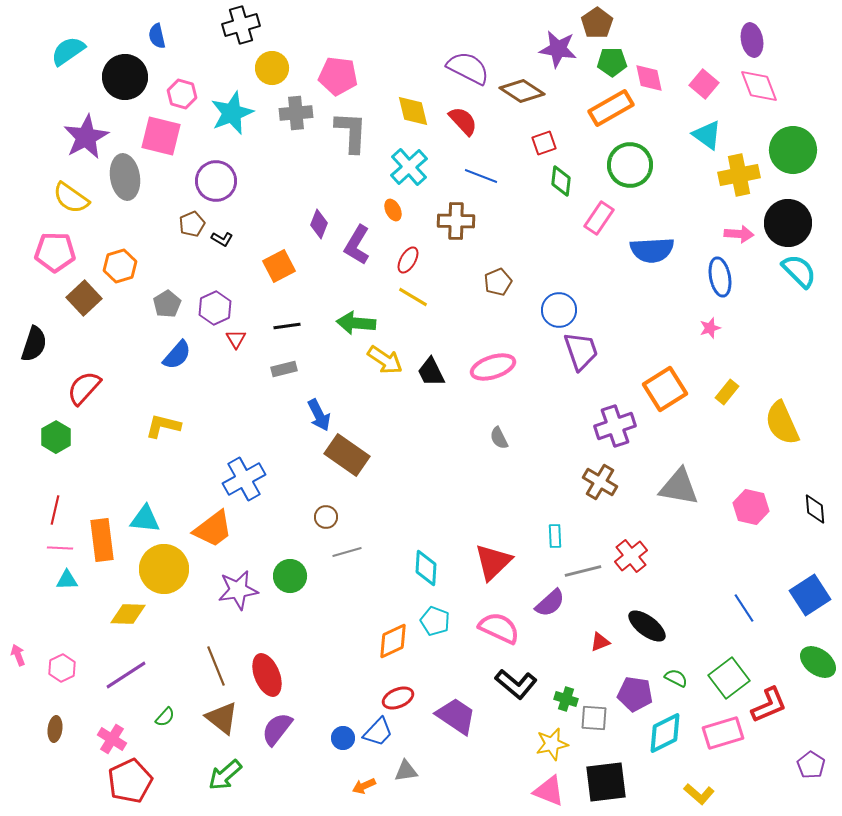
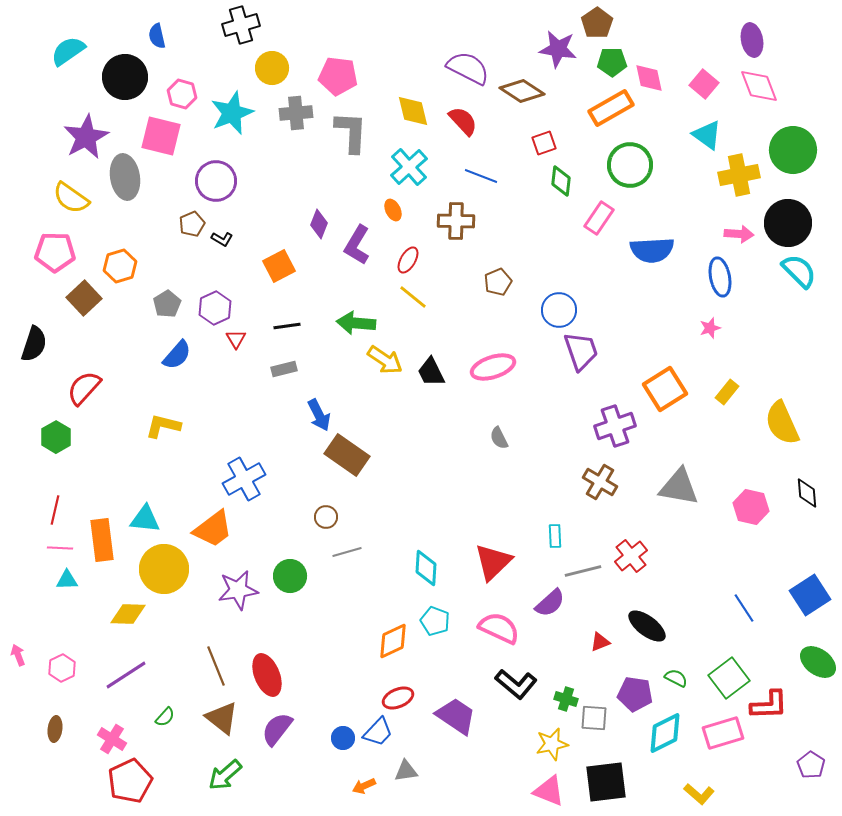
yellow line at (413, 297): rotated 8 degrees clockwise
black diamond at (815, 509): moved 8 px left, 16 px up
red L-shape at (769, 705): rotated 21 degrees clockwise
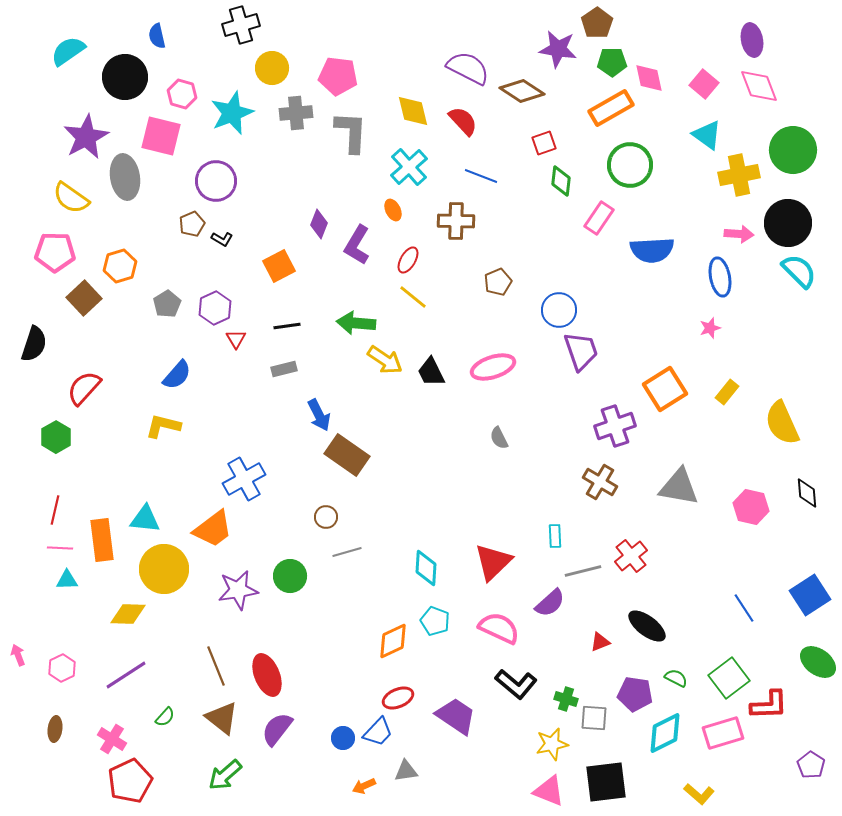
blue semicircle at (177, 355): moved 20 px down
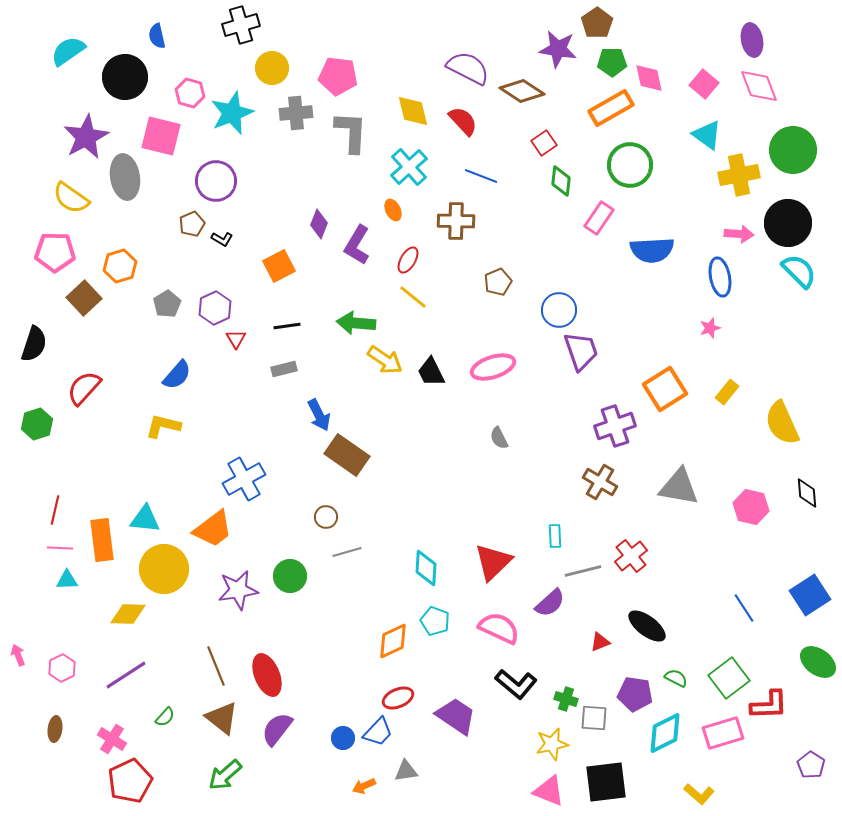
pink hexagon at (182, 94): moved 8 px right, 1 px up
red square at (544, 143): rotated 15 degrees counterclockwise
green hexagon at (56, 437): moved 19 px left, 13 px up; rotated 12 degrees clockwise
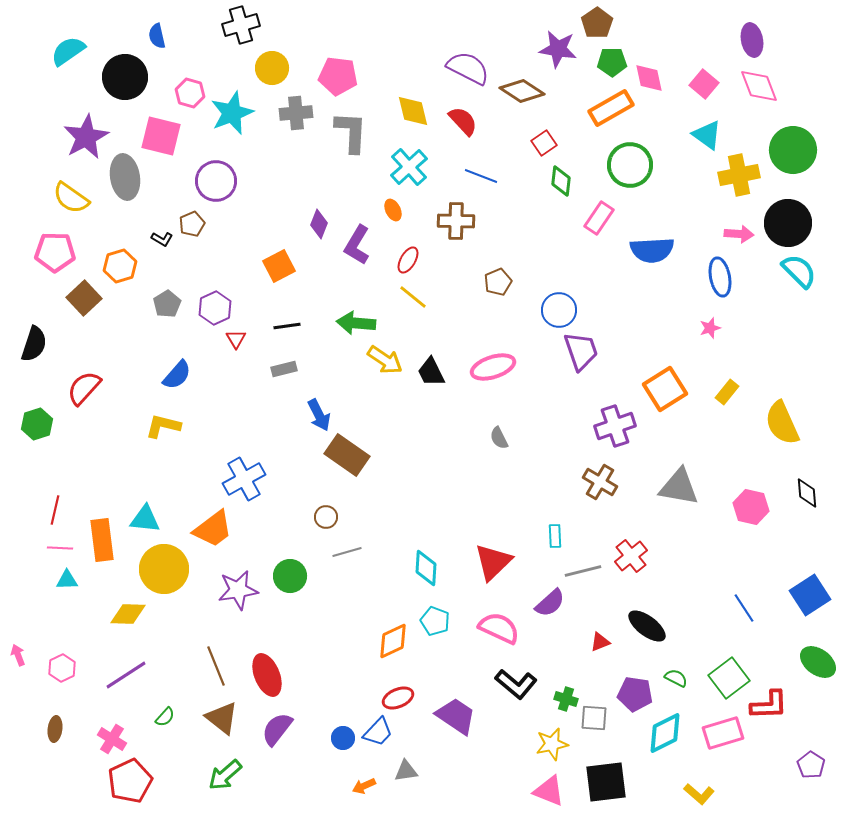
black L-shape at (222, 239): moved 60 px left
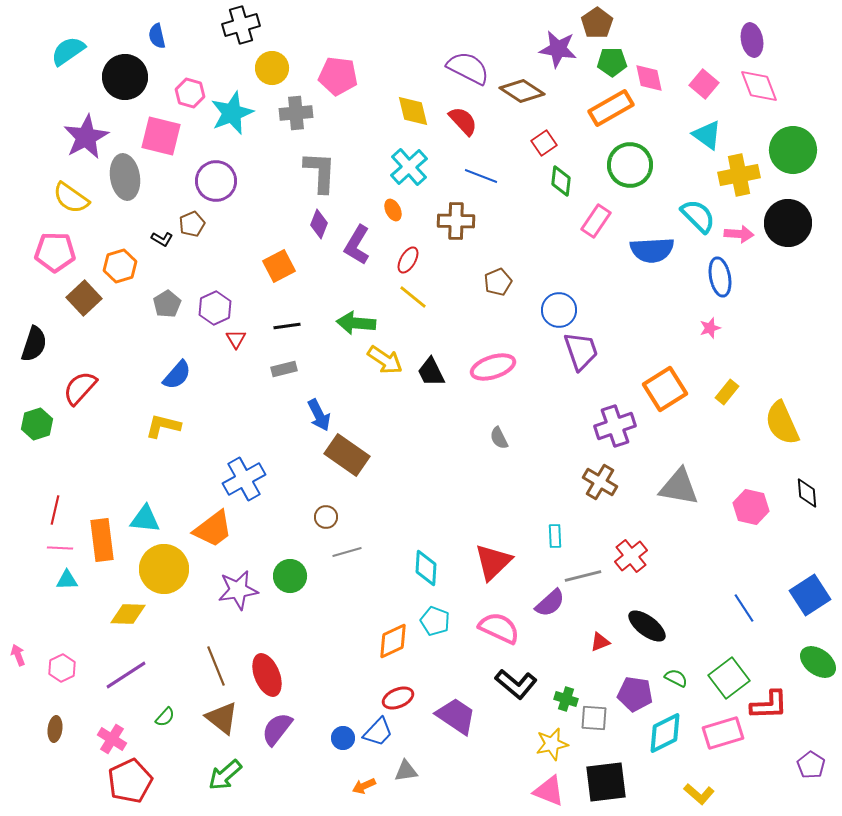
gray L-shape at (351, 132): moved 31 px left, 40 px down
pink rectangle at (599, 218): moved 3 px left, 3 px down
cyan semicircle at (799, 271): moved 101 px left, 55 px up
red semicircle at (84, 388): moved 4 px left
gray line at (583, 571): moved 5 px down
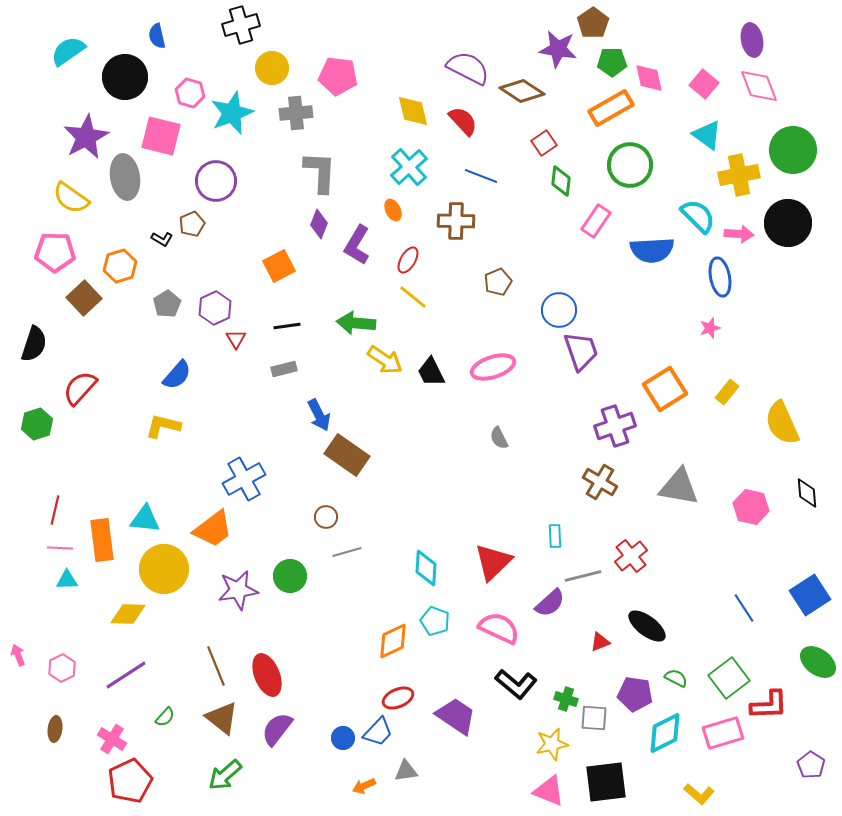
brown pentagon at (597, 23): moved 4 px left
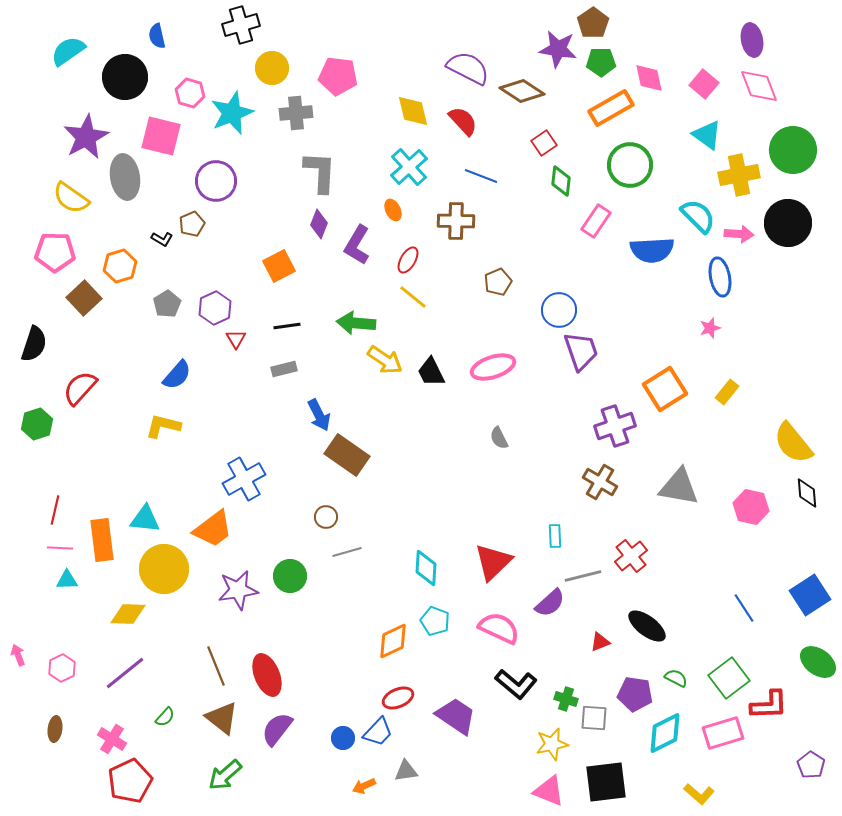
green pentagon at (612, 62): moved 11 px left
yellow semicircle at (782, 423): moved 11 px right, 20 px down; rotated 15 degrees counterclockwise
purple line at (126, 675): moved 1 px left, 2 px up; rotated 6 degrees counterclockwise
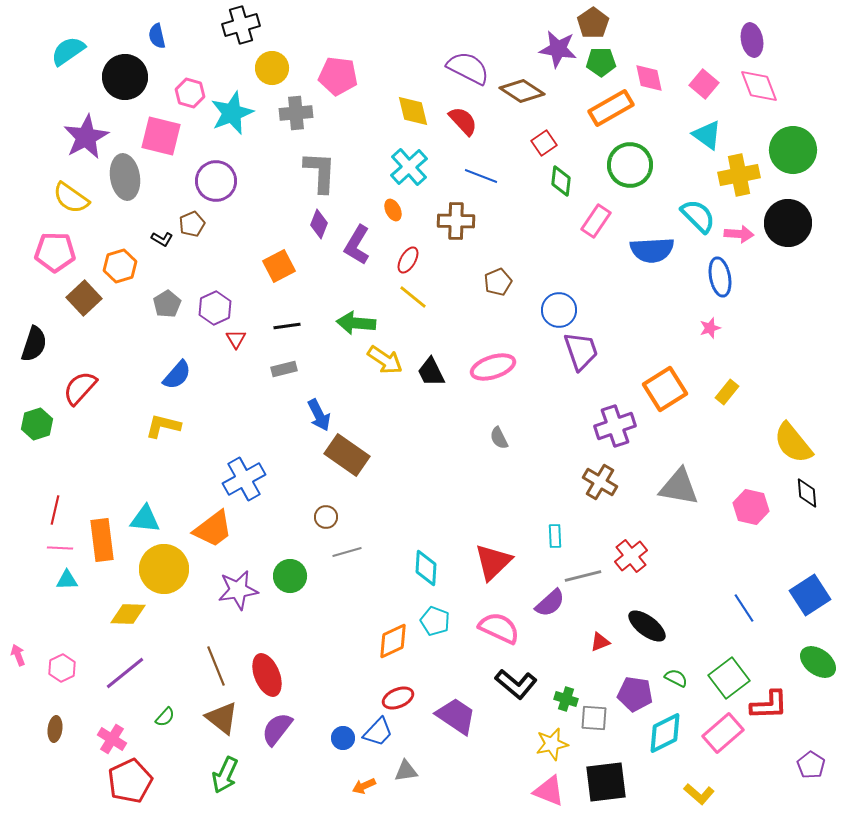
pink rectangle at (723, 733): rotated 24 degrees counterclockwise
green arrow at (225, 775): rotated 24 degrees counterclockwise
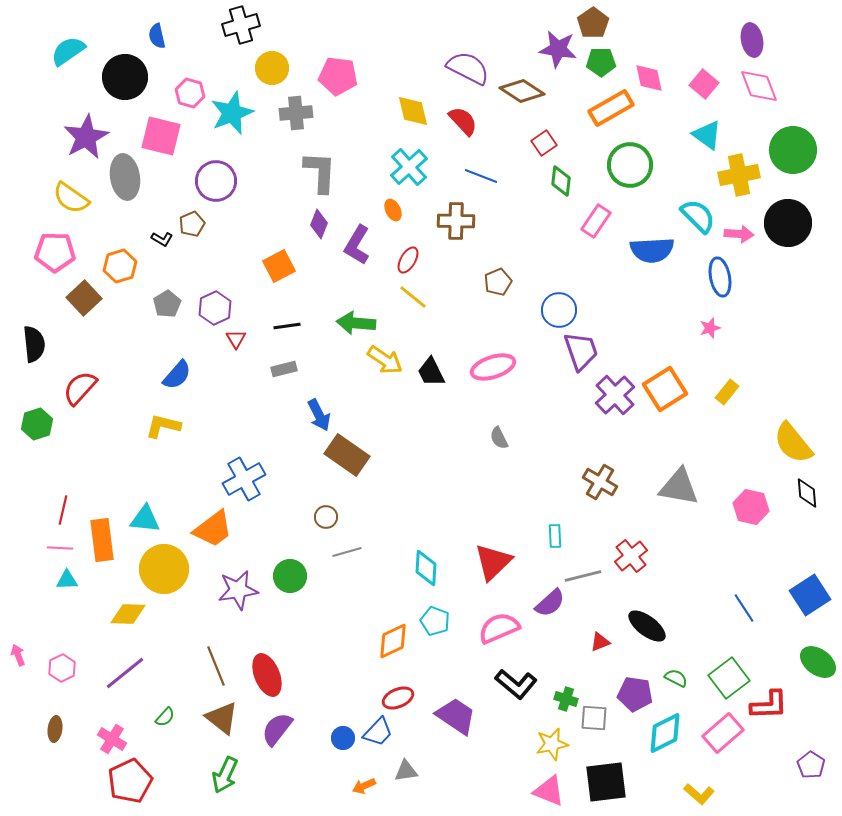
black semicircle at (34, 344): rotated 24 degrees counterclockwise
purple cross at (615, 426): moved 31 px up; rotated 24 degrees counterclockwise
red line at (55, 510): moved 8 px right
pink semicircle at (499, 628): rotated 48 degrees counterclockwise
